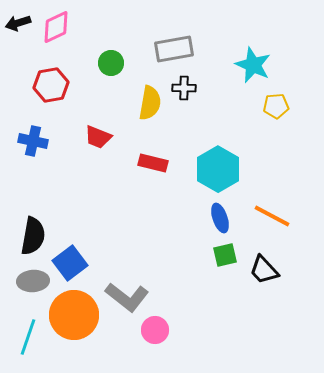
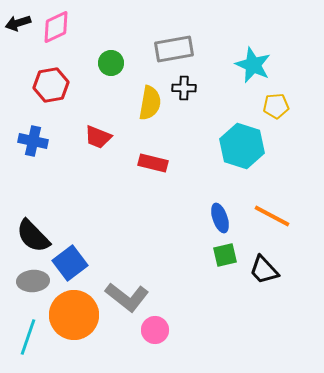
cyan hexagon: moved 24 px right, 23 px up; rotated 12 degrees counterclockwise
black semicircle: rotated 126 degrees clockwise
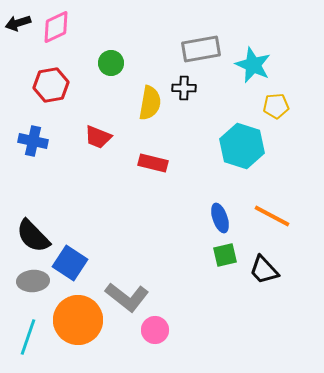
gray rectangle: moved 27 px right
blue square: rotated 20 degrees counterclockwise
orange circle: moved 4 px right, 5 px down
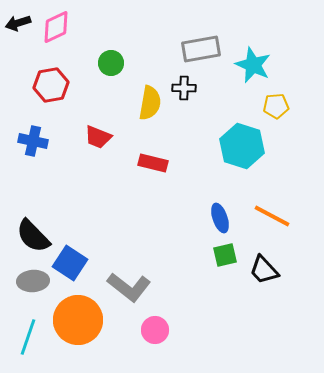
gray L-shape: moved 2 px right, 10 px up
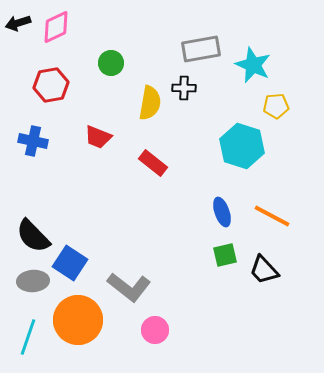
red rectangle: rotated 24 degrees clockwise
blue ellipse: moved 2 px right, 6 px up
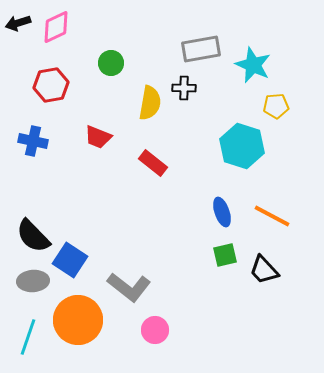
blue square: moved 3 px up
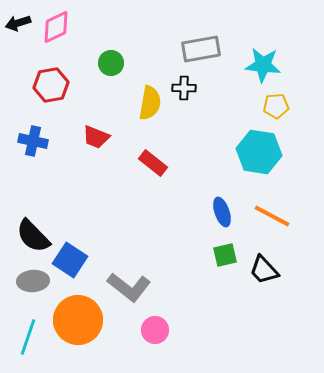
cyan star: moved 10 px right; rotated 18 degrees counterclockwise
red trapezoid: moved 2 px left
cyan hexagon: moved 17 px right, 6 px down; rotated 9 degrees counterclockwise
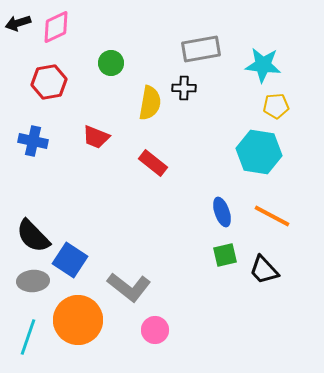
red hexagon: moved 2 px left, 3 px up
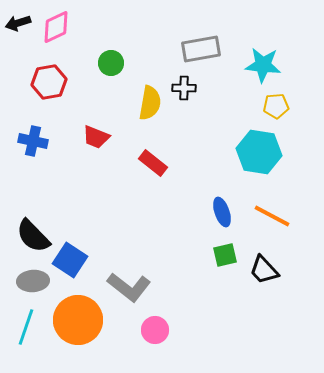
cyan line: moved 2 px left, 10 px up
